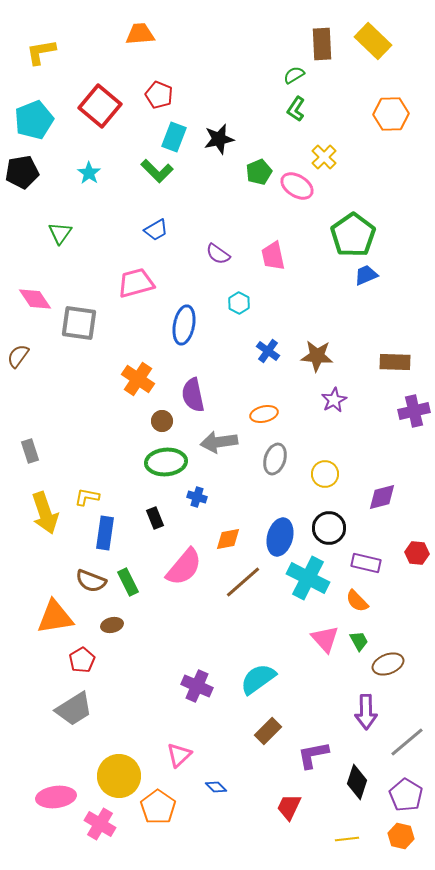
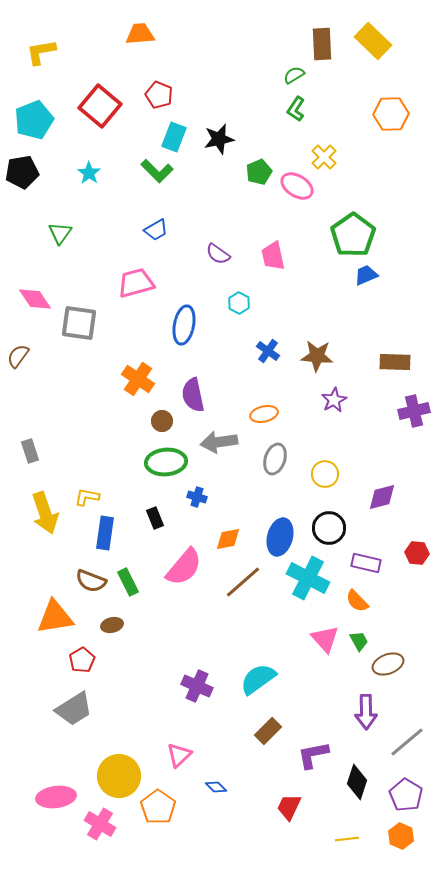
orange hexagon at (401, 836): rotated 10 degrees clockwise
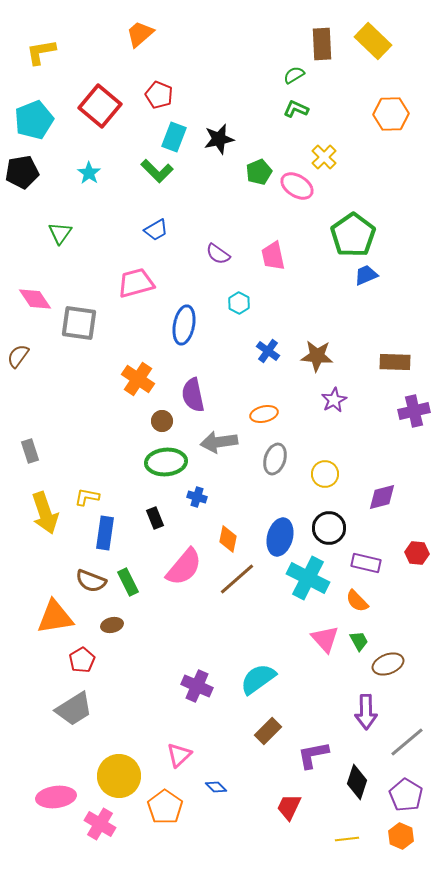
orange trapezoid at (140, 34): rotated 36 degrees counterclockwise
green L-shape at (296, 109): rotated 80 degrees clockwise
orange diamond at (228, 539): rotated 68 degrees counterclockwise
brown line at (243, 582): moved 6 px left, 3 px up
orange pentagon at (158, 807): moved 7 px right
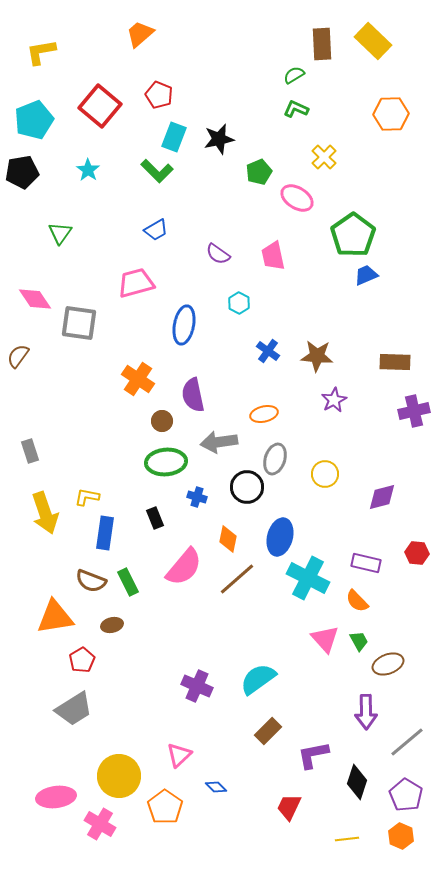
cyan star at (89, 173): moved 1 px left, 3 px up
pink ellipse at (297, 186): moved 12 px down
black circle at (329, 528): moved 82 px left, 41 px up
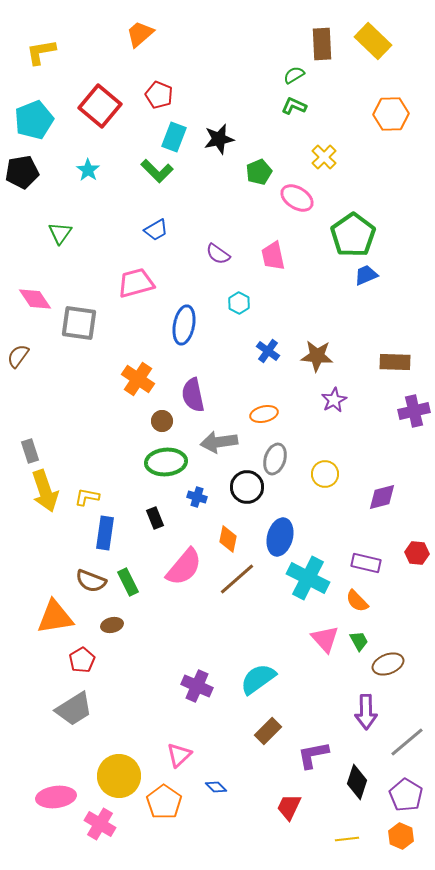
green L-shape at (296, 109): moved 2 px left, 3 px up
yellow arrow at (45, 513): moved 22 px up
orange pentagon at (165, 807): moved 1 px left, 5 px up
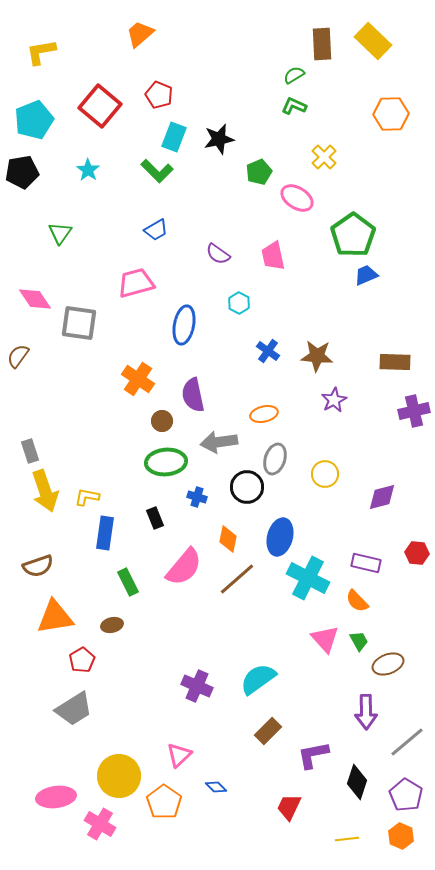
brown semicircle at (91, 581): moved 53 px left, 15 px up; rotated 40 degrees counterclockwise
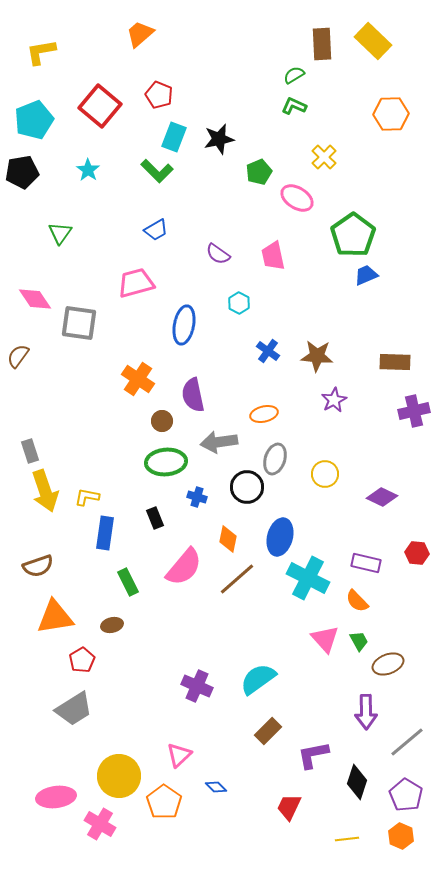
purple diamond at (382, 497): rotated 40 degrees clockwise
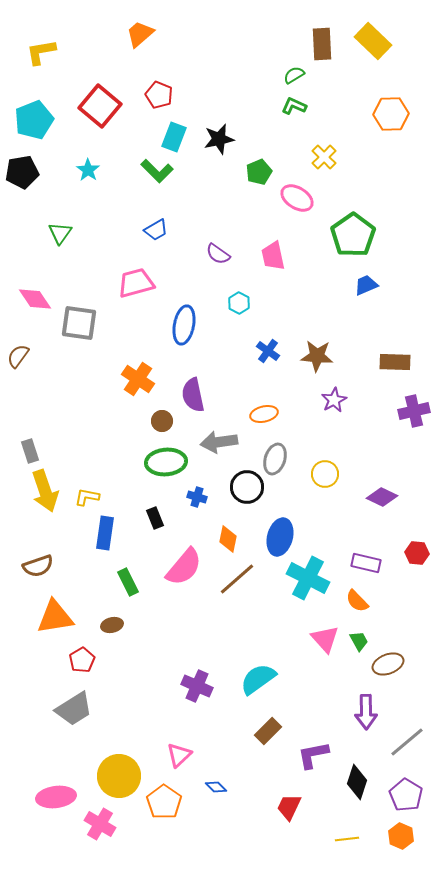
blue trapezoid at (366, 275): moved 10 px down
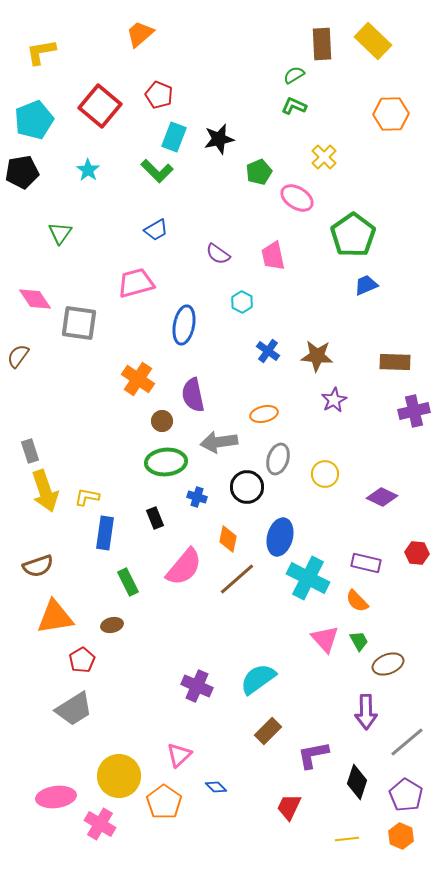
cyan hexagon at (239, 303): moved 3 px right, 1 px up
gray ellipse at (275, 459): moved 3 px right
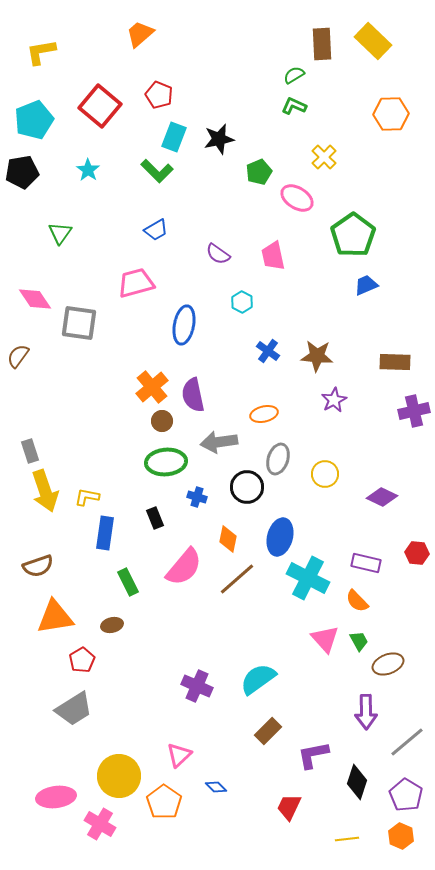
orange cross at (138, 379): moved 14 px right, 8 px down; rotated 16 degrees clockwise
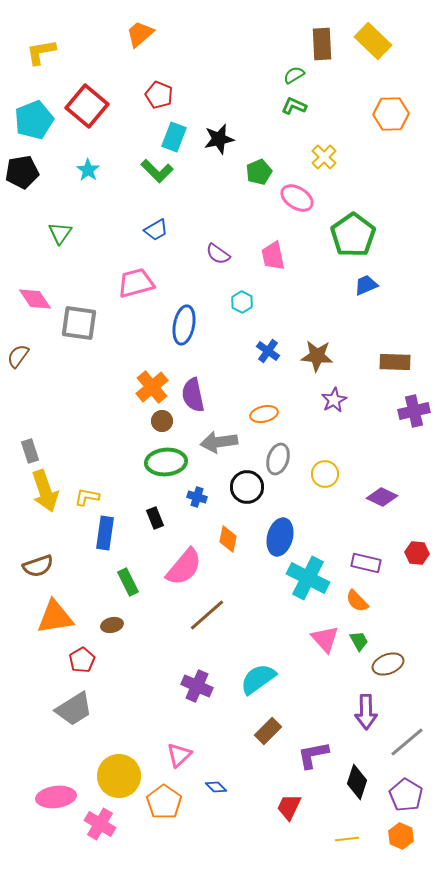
red square at (100, 106): moved 13 px left
brown line at (237, 579): moved 30 px left, 36 px down
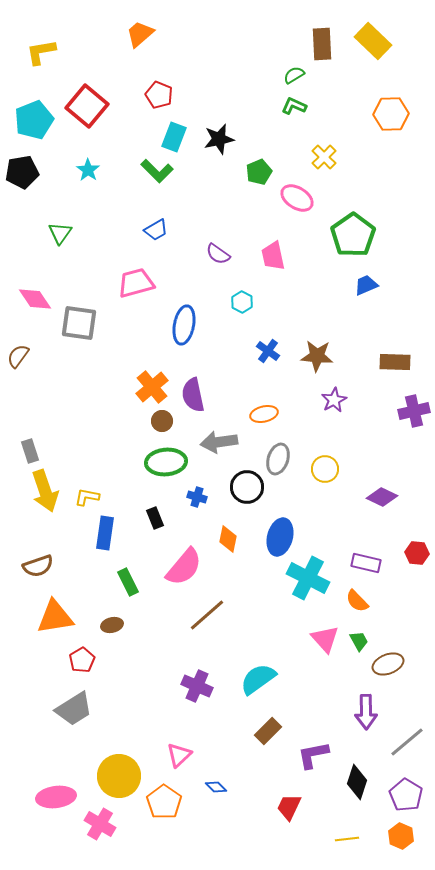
yellow circle at (325, 474): moved 5 px up
